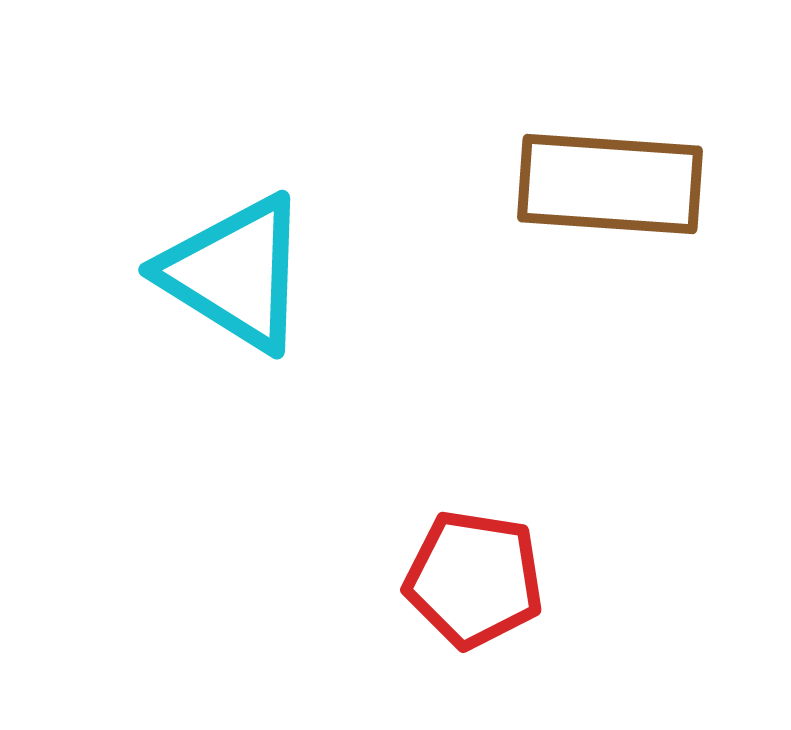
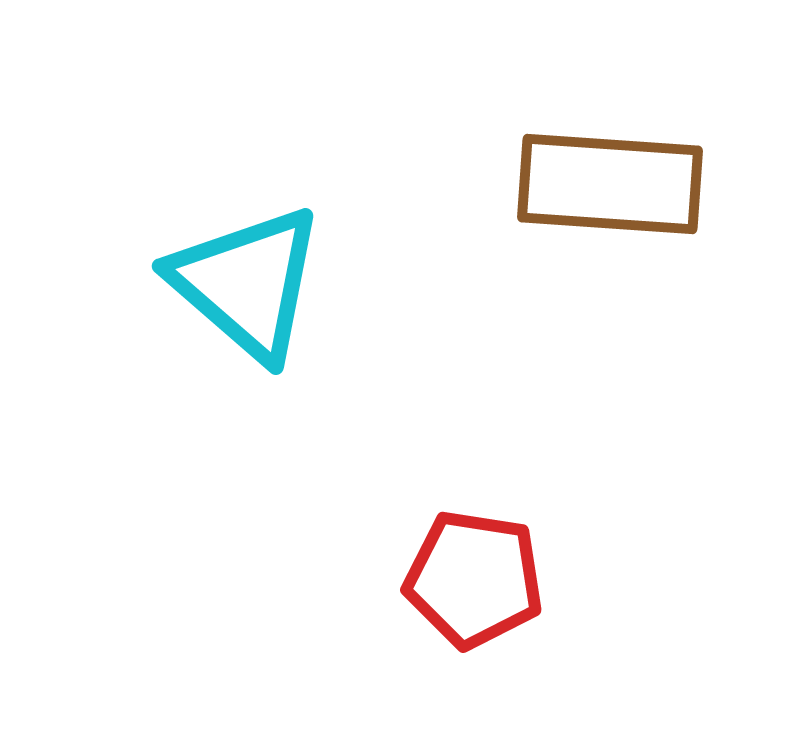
cyan triangle: moved 12 px right, 10 px down; rotated 9 degrees clockwise
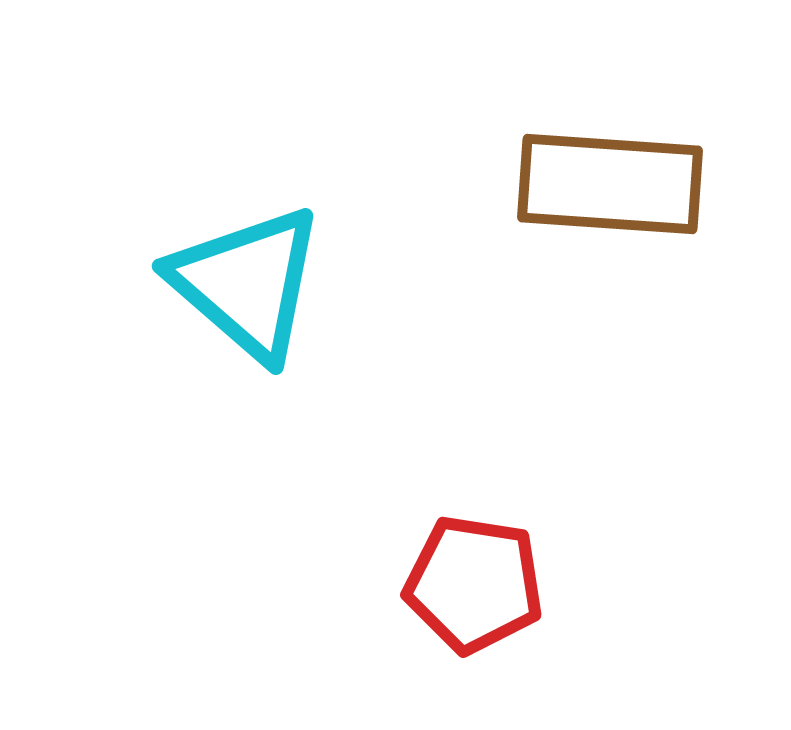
red pentagon: moved 5 px down
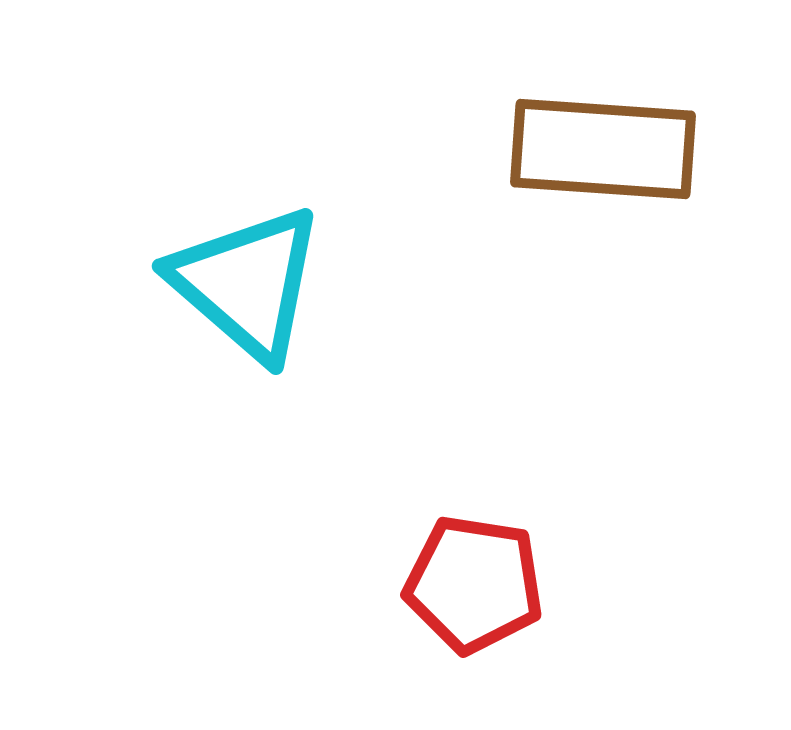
brown rectangle: moved 7 px left, 35 px up
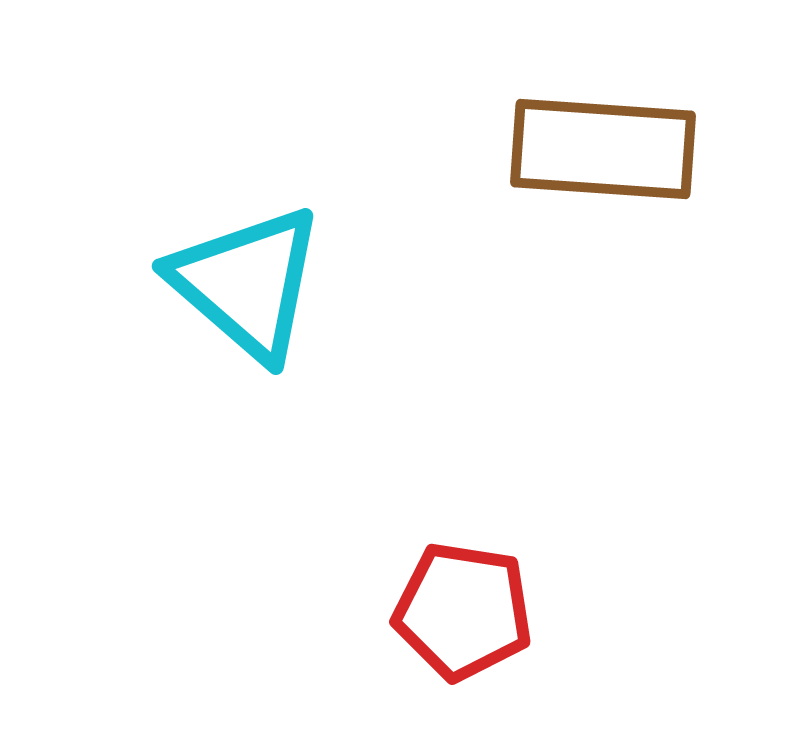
red pentagon: moved 11 px left, 27 px down
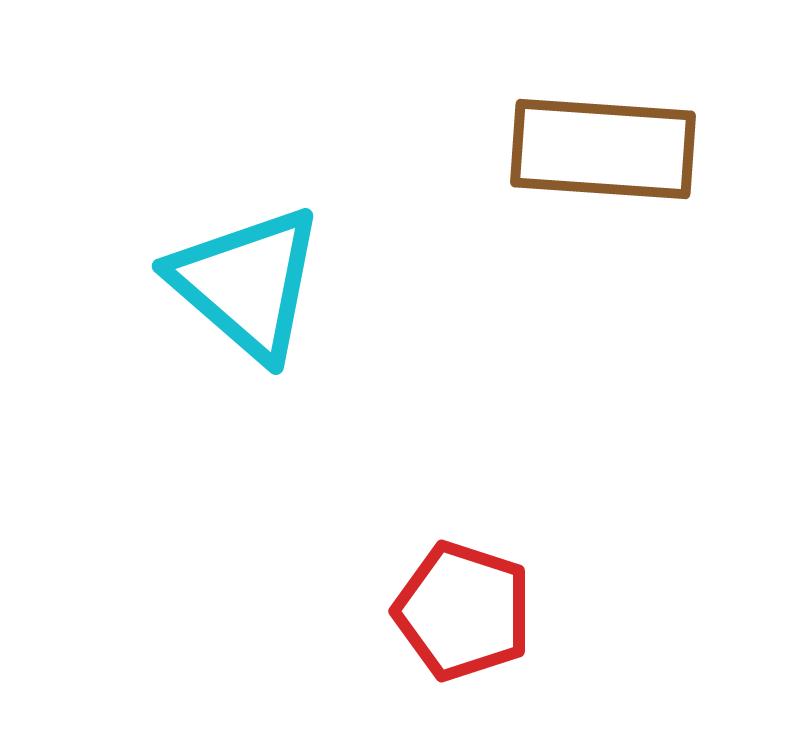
red pentagon: rotated 9 degrees clockwise
